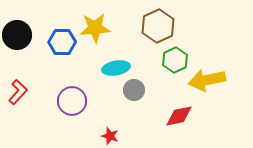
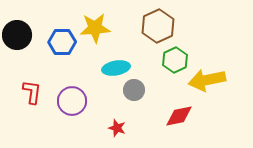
red L-shape: moved 14 px right; rotated 35 degrees counterclockwise
red star: moved 7 px right, 8 px up
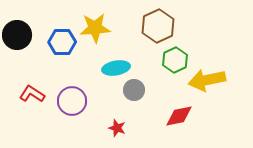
red L-shape: moved 2 px down; rotated 65 degrees counterclockwise
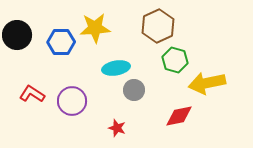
blue hexagon: moved 1 px left
green hexagon: rotated 20 degrees counterclockwise
yellow arrow: moved 3 px down
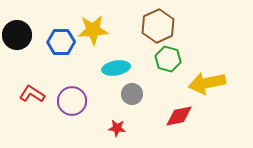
yellow star: moved 2 px left, 2 px down
green hexagon: moved 7 px left, 1 px up
gray circle: moved 2 px left, 4 px down
red star: rotated 12 degrees counterclockwise
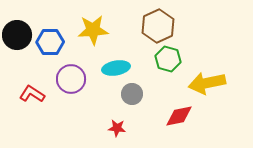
blue hexagon: moved 11 px left
purple circle: moved 1 px left, 22 px up
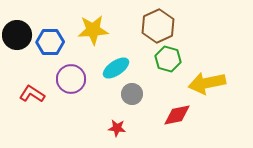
cyan ellipse: rotated 24 degrees counterclockwise
red diamond: moved 2 px left, 1 px up
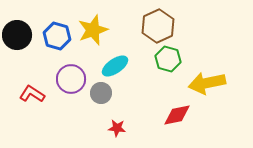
yellow star: rotated 16 degrees counterclockwise
blue hexagon: moved 7 px right, 6 px up; rotated 16 degrees clockwise
cyan ellipse: moved 1 px left, 2 px up
gray circle: moved 31 px left, 1 px up
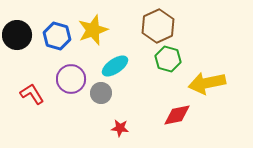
red L-shape: rotated 25 degrees clockwise
red star: moved 3 px right
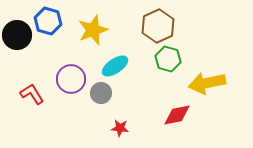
blue hexagon: moved 9 px left, 15 px up
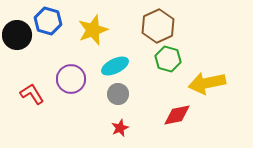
cyan ellipse: rotated 8 degrees clockwise
gray circle: moved 17 px right, 1 px down
red star: rotated 30 degrees counterclockwise
